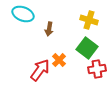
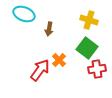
cyan ellipse: moved 1 px right
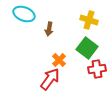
red arrow: moved 10 px right, 9 px down
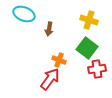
orange cross: rotated 24 degrees counterclockwise
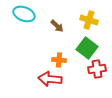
brown arrow: moved 8 px right, 3 px up; rotated 56 degrees counterclockwise
orange cross: rotated 16 degrees counterclockwise
red arrow: rotated 120 degrees counterclockwise
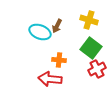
cyan ellipse: moved 16 px right, 18 px down
brown arrow: rotated 72 degrees clockwise
green square: moved 4 px right
red cross: rotated 18 degrees counterclockwise
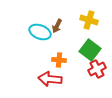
green square: moved 1 px left, 2 px down
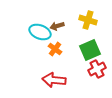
yellow cross: moved 1 px left
brown arrow: rotated 48 degrees clockwise
green square: rotated 30 degrees clockwise
orange cross: moved 4 px left, 11 px up; rotated 32 degrees clockwise
red arrow: moved 4 px right, 1 px down
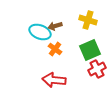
brown arrow: moved 2 px left
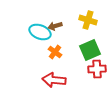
orange cross: moved 3 px down
red cross: rotated 24 degrees clockwise
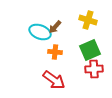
brown arrow: moved 1 px down; rotated 32 degrees counterclockwise
orange cross: rotated 32 degrees counterclockwise
red cross: moved 3 px left
red arrow: rotated 150 degrees counterclockwise
